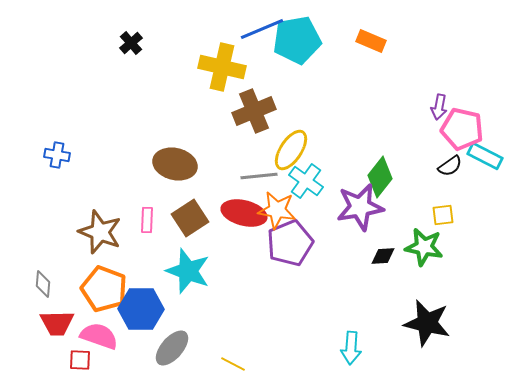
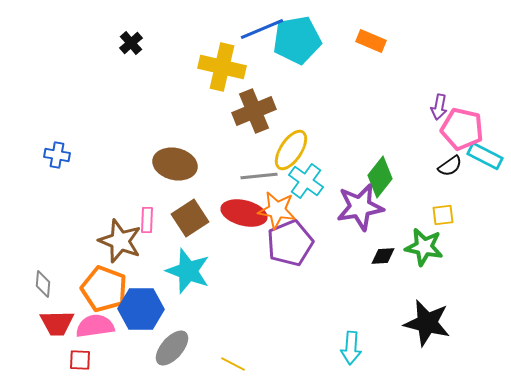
brown star: moved 20 px right, 9 px down
pink semicircle: moved 4 px left, 10 px up; rotated 27 degrees counterclockwise
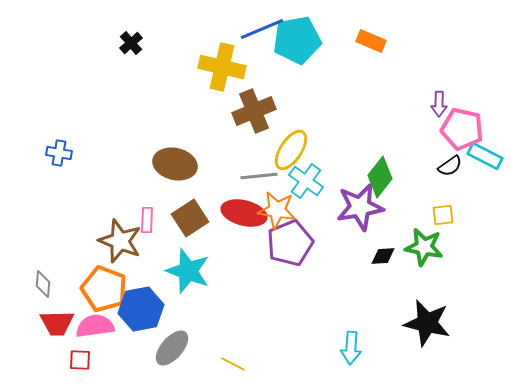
purple arrow: moved 3 px up; rotated 10 degrees counterclockwise
blue cross: moved 2 px right, 2 px up
blue hexagon: rotated 12 degrees counterclockwise
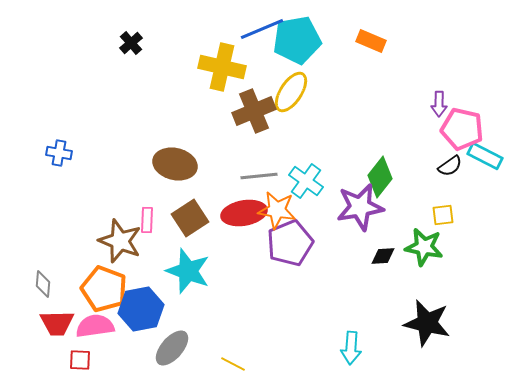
yellow ellipse: moved 58 px up
red ellipse: rotated 24 degrees counterclockwise
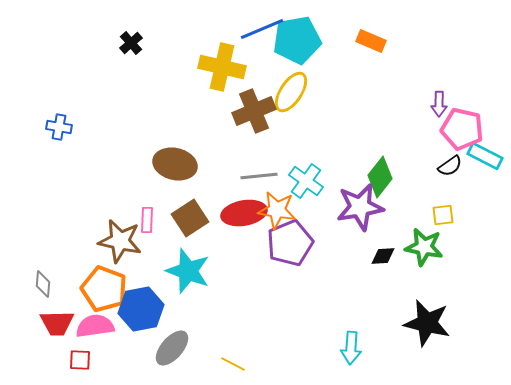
blue cross: moved 26 px up
brown star: rotated 9 degrees counterclockwise
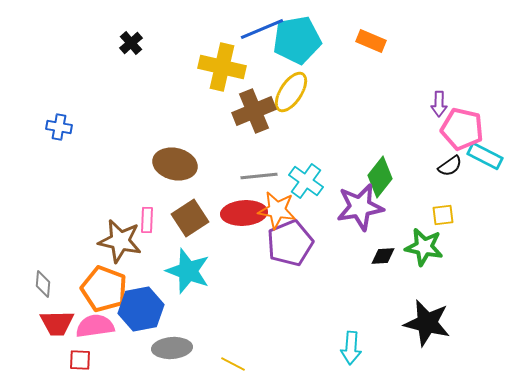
red ellipse: rotated 6 degrees clockwise
gray ellipse: rotated 45 degrees clockwise
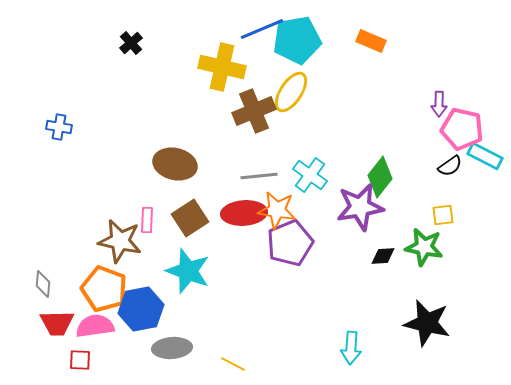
cyan cross: moved 4 px right, 6 px up
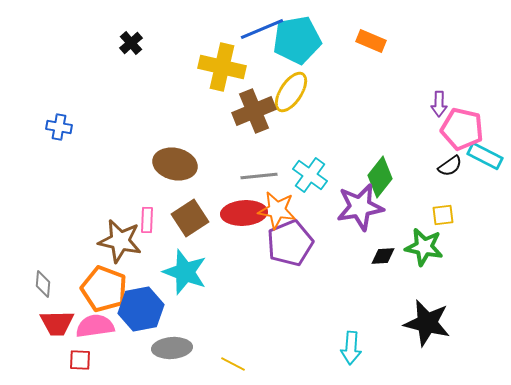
cyan star: moved 3 px left, 1 px down
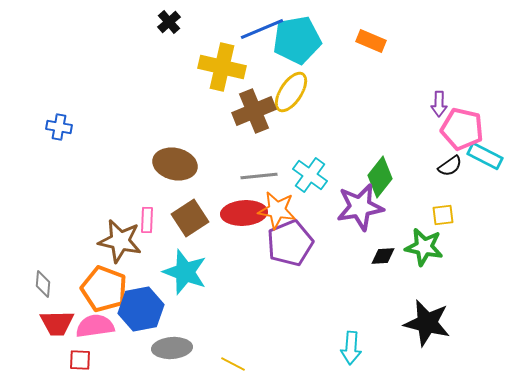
black cross: moved 38 px right, 21 px up
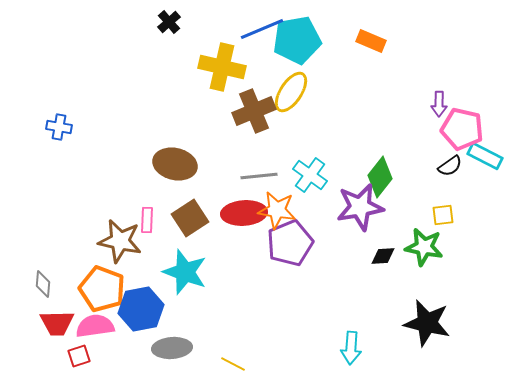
orange pentagon: moved 2 px left
red square: moved 1 px left, 4 px up; rotated 20 degrees counterclockwise
